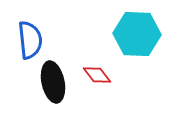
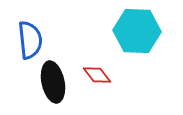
cyan hexagon: moved 3 px up
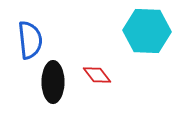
cyan hexagon: moved 10 px right
black ellipse: rotated 12 degrees clockwise
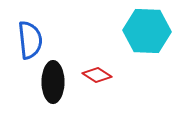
red diamond: rotated 20 degrees counterclockwise
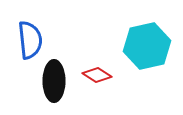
cyan hexagon: moved 15 px down; rotated 15 degrees counterclockwise
black ellipse: moved 1 px right, 1 px up
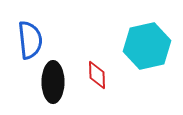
red diamond: rotated 56 degrees clockwise
black ellipse: moved 1 px left, 1 px down
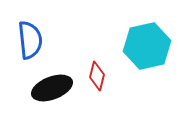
red diamond: moved 1 px down; rotated 16 degrees clockwise
black ellipse: moved 1 px left, 6 px down; rotated 69 degrees clockwise
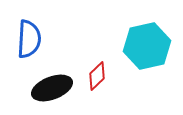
blue semicircle: moved 1 px left, 1 px up; rotated 9 degrees clockwise
red diamond: rotated 32 degrees clockwise
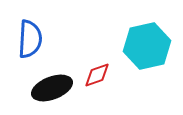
blue semicircle: moved 1 px right
red diamond: moved 1 px up; rotated 24 degrees clockwise
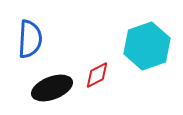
cyan hexagon: rotated 6 degrees counterclockwise
red diamond: rotated 8 degrees counterclockwise
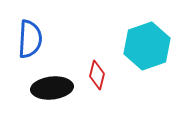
red diamond: rotated 48 degrees counterclockwise
black ellipse: rotated 15 degrees clockwise
